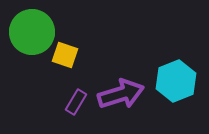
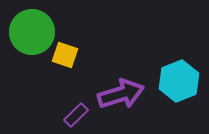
cyan hexagon: moved 3 px right
purple rectangle: moved 13 px down; rotated 15 degrees clockwise
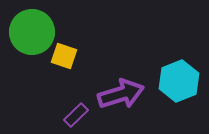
yellow square: moved 1 px left, 1 px down
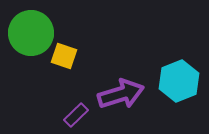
green circle: moved 1 px left, 1 px down
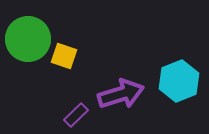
green circle: moved 3 px left, 6 px down
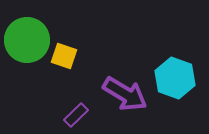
green circle: moved 1 px left, 1 px down
cyan hexagon: moved 4 px left, 3 px up; rotated 18 degrees counterclockwise
purple arrow: moved 4 px right; rotated 48 degrees clockwise
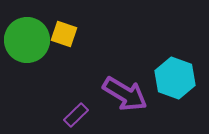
yellow square: moved 22 px up
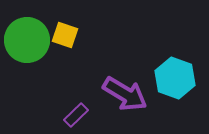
yellow square: moved 1 px right, 1 px down
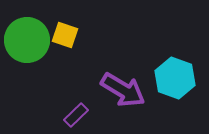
purple arrow: moved 2 px left, 4 px up
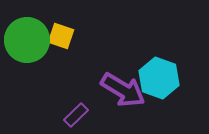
yellow square: moved 4 px left, 1 px down
cyan hexagon: moved 16 px left
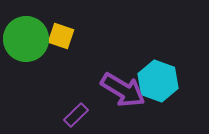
green circle: moved 1 px left, 1 px up
cyan hexagon: moved 1 px left, 3 px down
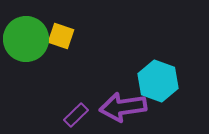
purple arrow: moved 17 px down; rotated 141 degrees clockwise
